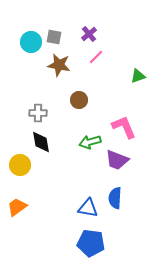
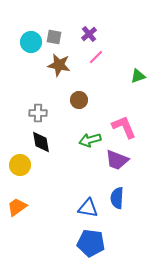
green arrow: moved 2 px up
blue semicircle: moved 2 px right
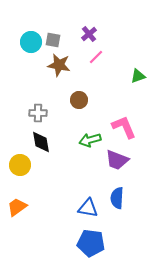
gray square: moved 1 px left, 3 px down
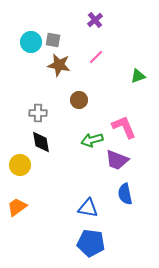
purple cross: moved 6 px right, 14 px up
green arrow: moved 2 px right
blue semicircle: moved 8 px right, 4 px up; rotated 15 degrees counterclockwise
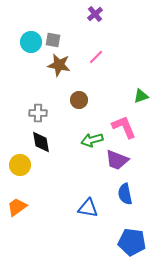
purple cross: moved 6 px up
green triangle: moved 3 px right, 20 px down
blue pentagon: moved 41 px right, 1 px up
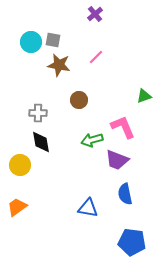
green triangle: moved 3 px right
pink L-shape: moved 1 px left
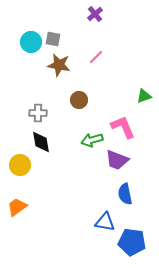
gray square: moved 1 px up
blue triangle: moved 17 px right, 14 px down
